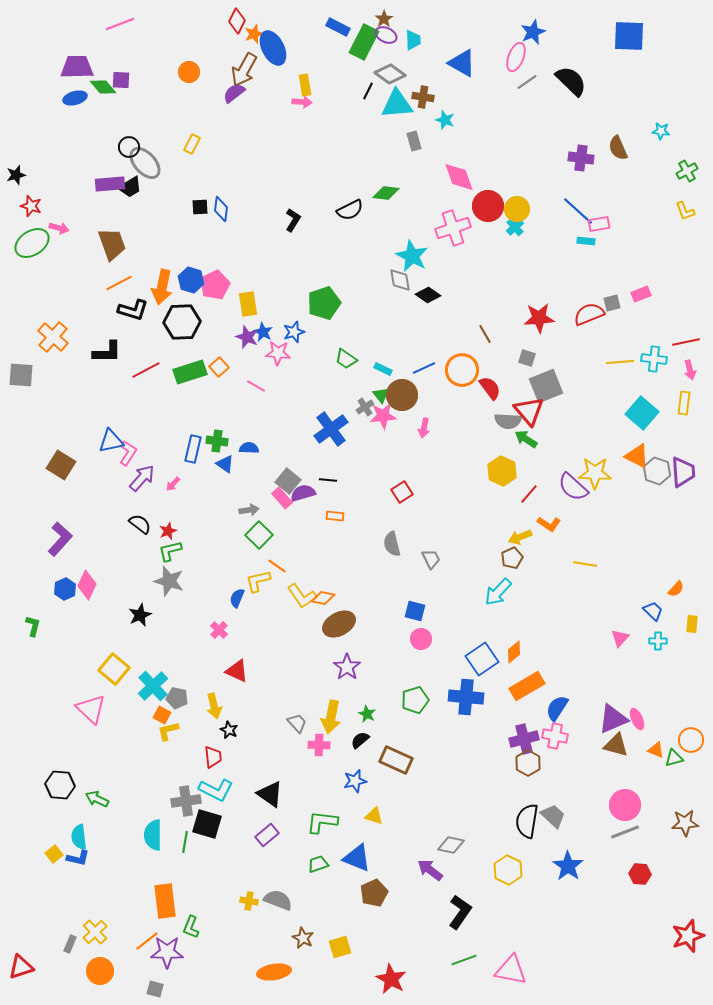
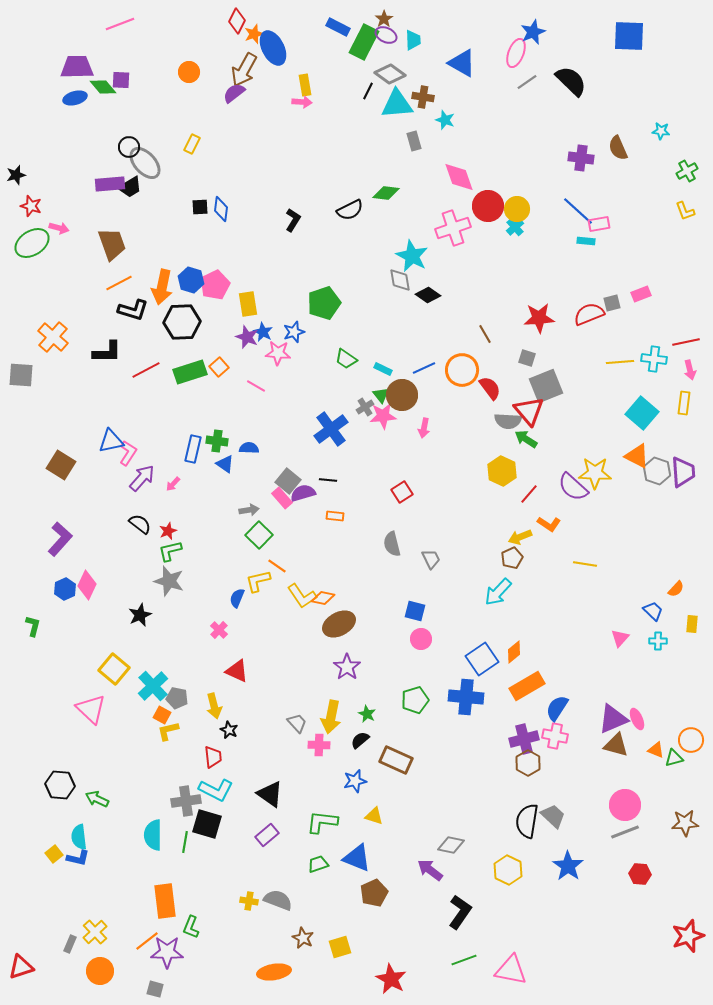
pink ellipse at (516, 57): moved 4 px up
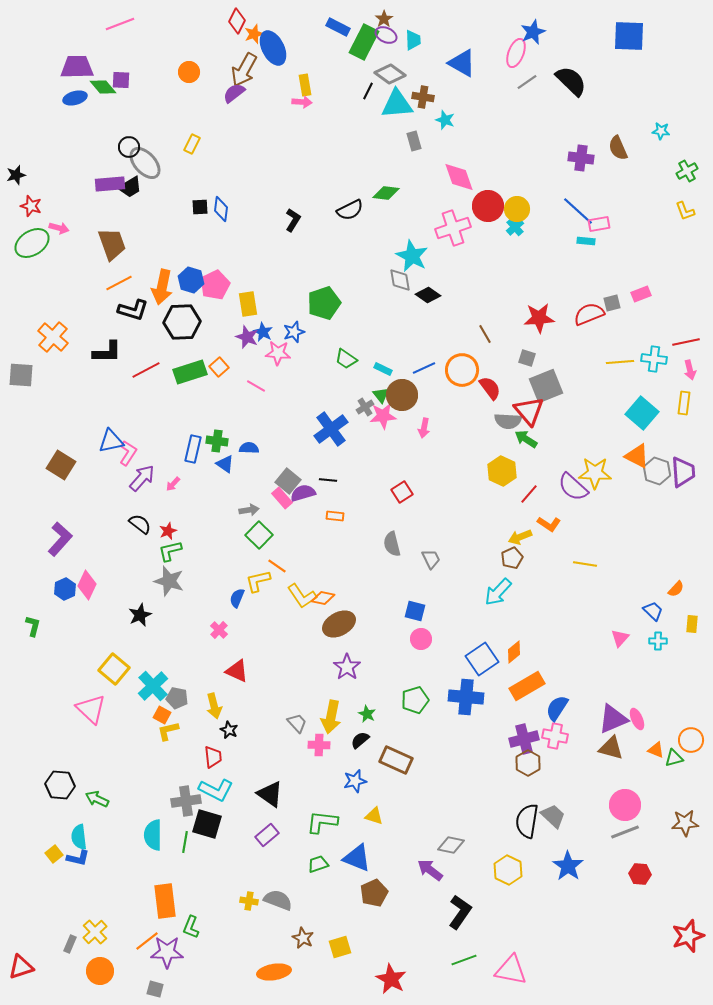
brown triangle at (616, 745): moved 5 px left, 3 px down
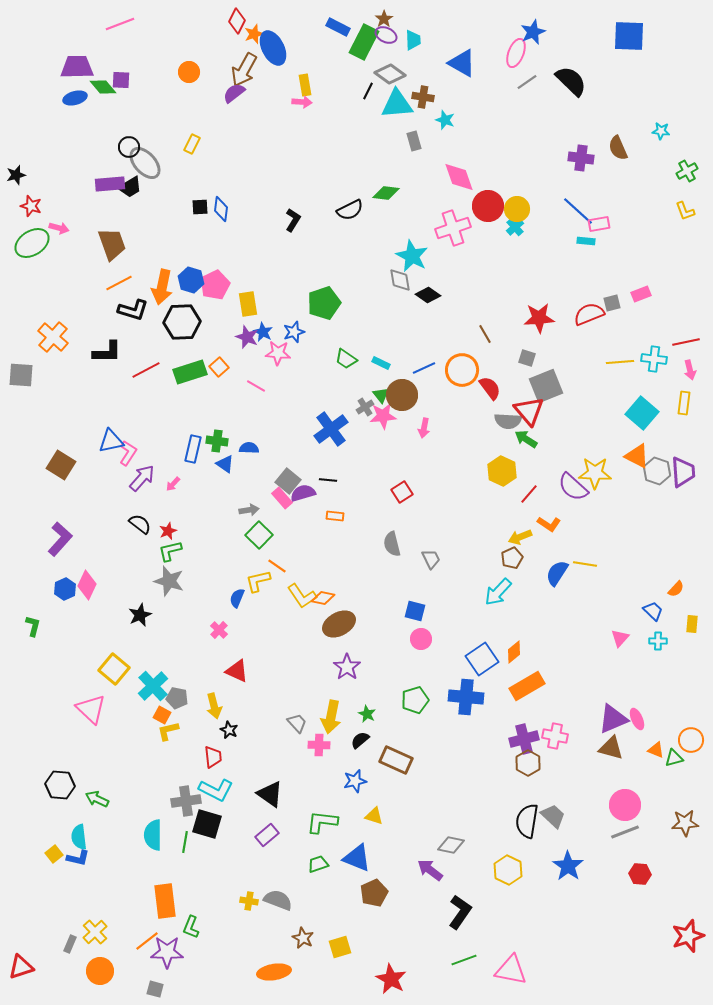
cyan rectangle at (383, 369): moved 2 px left, 6 px up
blue semicircle at (557, 708): moved 135 px up
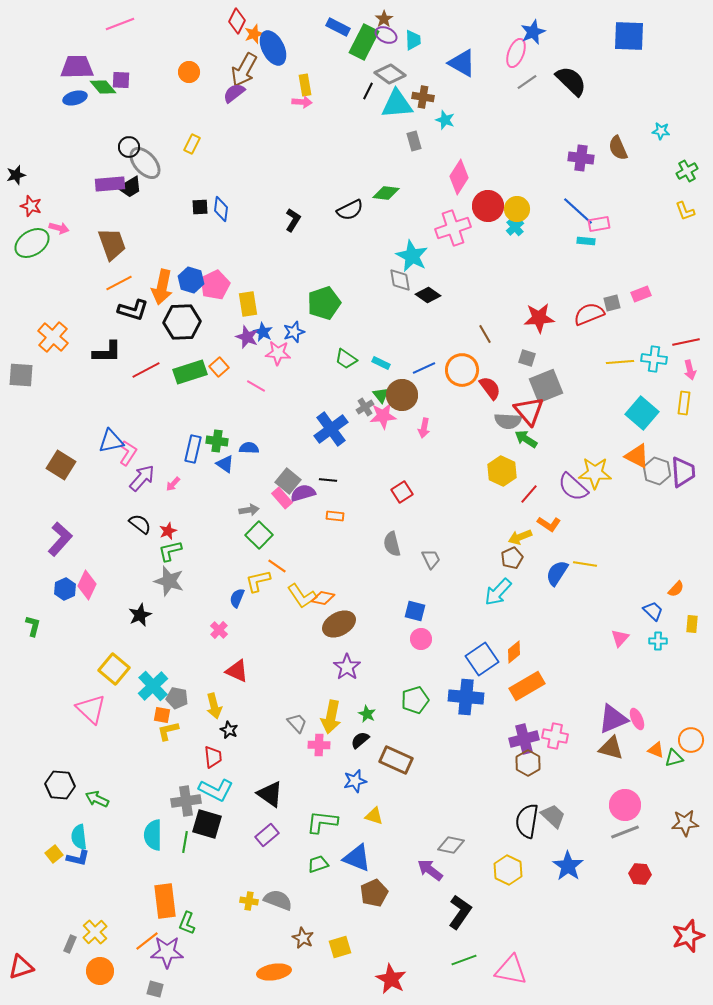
pink diamond at (459, 177): rotated 52 degrees clockwise
orange square at (162, 715): rotated 18 degrees counterclockwise
green L-shape at (191, 927): moved 4 px left, 4 px up
